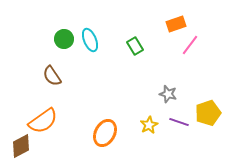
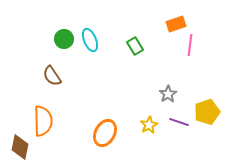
pink line: rotated 30 degrees counterclockwise
gray star: rotated 24 degrees clockwise
yellow pentagon: moved 1 px left, 1 px up
orange semicircle: rotated 56 degrees counterclockwise
brown diamond: moved 1 px left, 1 px down; rotated 50 degrees counterclockwise
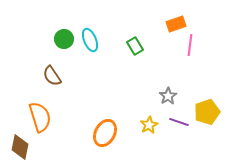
gray star: moved 2 px down
orange semicircle: moved 3 px left, 4 px up; rotated 16 degrees counterclockwise
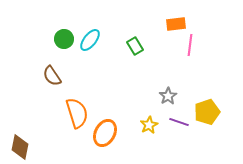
orange rectangle: rotated 12 degrees clockwise
cyan ellipse: rotated 60 degrees clockwise
orange semicircle: moved 37 px right, 4 px up
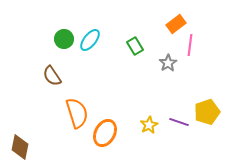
orange rectangle: rotated 30 degrees counterclockwise
gray star: moved 33 px up
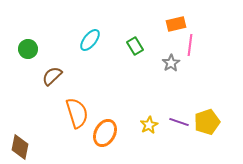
orange rectangle: rotated 24 degrees clockwise
green circle: moved 36 px left, 10 px down
gray star: moved 3 px right
brown semicircle: rotated 80 degrees clockwise
yellow pentagon: moved 10 px down
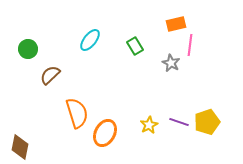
gray star: rotated 12 degrees counterclockwise
brown semicircle: moved 2 px left, 1 px up
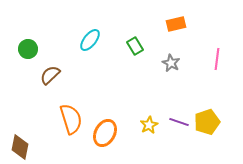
pink line: moved 27 px right, 14 px down
orange semicircle: moved 6 px left, 6 px down
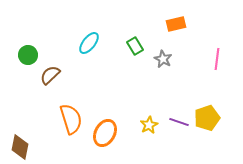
cyan ellipse: moved 1 px left, 3 px down
green circle: moved 6 px down
gray star: moved 8 px left, 4 px up
yellow pentagon: moved 4 px up
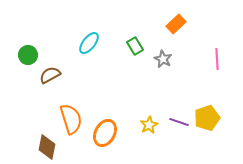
orange rectangle: rotated 30 degrees counterclockwise
pink line: rotated 10 degrees counterclockwise
brown semicircle: rotated 15 degrees clockwise
brown diamond: moved 27 px right
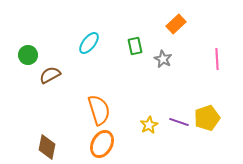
green rectangle: rotated 18 degrees clockwise
orange semicircle: moved 28 px right, 9 px up
orange ellipse: moved 3 px left, 11 px down
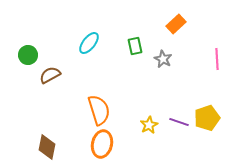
orange ellipse: rotated 16 degrees counterclockwise
